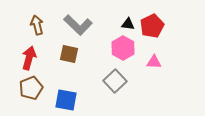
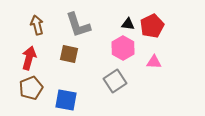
gray L-shape: rotated 28 degrees clockwise
gray square: rotated 10 degrees clockwise
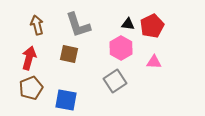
pink hexagon: moved 2 px left
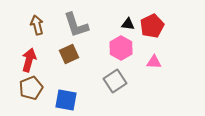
gray L-shape: moved 2 px left
brown square: rotated 36 degrees counterclockwise
red arrow: moved 2 px down
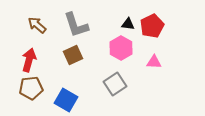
brown arrow: rotated 36 degrees counterclockwise
brown square: moved 4 px right, 1 px down
gray square: moved 3 px down
brown pentagon: rotated 15 degrees clockwise
blue square: rotated 20 degrees clockwise
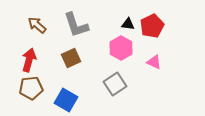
brown square: moved 2 px left, 3 px down
pink triangle: rotated 21 degrees clockwise
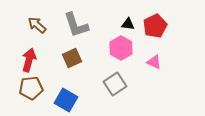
red pentagon: moved 3 px right
brown square: moved 1 px right
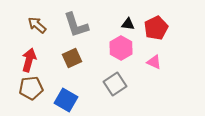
red pentagon: moved 1 px right, 2 px down
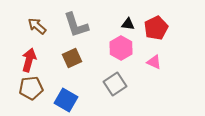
brown arrow: moved 1 px down
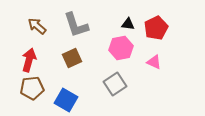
pink hexagon: rotated 20 degrees clockwise
brown pentagon: moved 1 px right
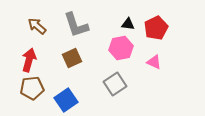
blue square: rotated 25 degrees clockwise
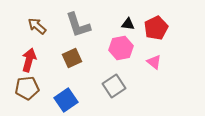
gray L-shape: moved 2 px right
pink triangle: rotated 14 degrees clockwise
gray square: moved 1 px left, 2 px down
brown pentagon: moved 5 px left
